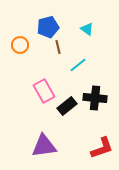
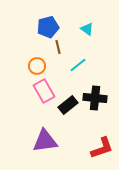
orange circle: moved 17 px right, 21 px down
black rectangle: moved 1 px right, 1 px up
purple triangle: moved 1 px right, 5 px up
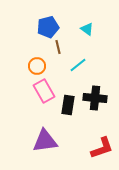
black rectangle: rotated 42 degrees counterclockwise
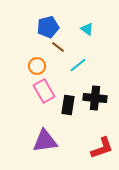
brown line: rotated 40 degrees counterclockwise
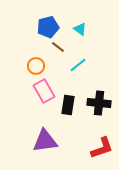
cyan triangle: moved 7 px left
orange circle: moved 1 px left
black cross: moved 4 px right, 5 px down
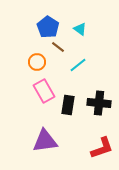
blue pentagon: rotated 25 degrees counterclockwise
orange circle: moved 1 px right, 4 px up
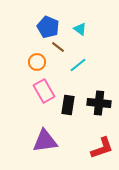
blue pentagon: rotated 10 degrees counterclockwise
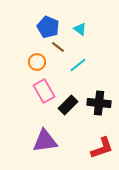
black rectangle: rotated 36 degrees clockwise
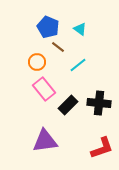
pink rectangle: moved 2 px up; rotated 10 degrees counterclockwise
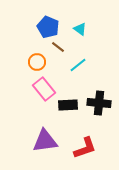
black rectangle: rotated 42 degrees clockwise
red L-shape: moved 17 px left
